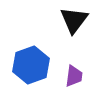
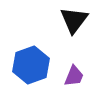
purple trapezoid: rotated 15 degrees clockwise
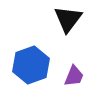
black triangle: moved 6 px left, 1 px up
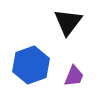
black triangle: moved 3 px down
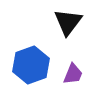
purple trapezoid: moved 1 px left, 2 px up
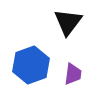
purple trapezoid: rotated 15 degrees counterclockwise
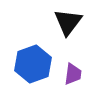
blue hexagon: moved 2 px right, 1 px up
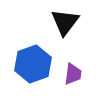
black triangle: moved 3 px left
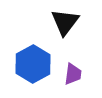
blue hexagon: rotated 9 degrees counterclockwise
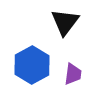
blue hexagon: moved 1 px left, 1 px down
